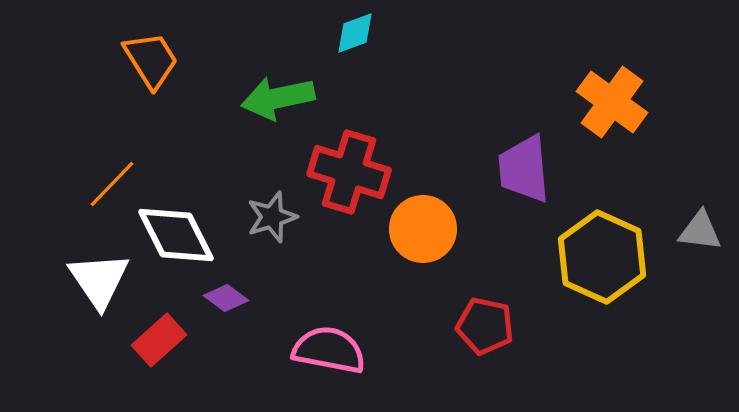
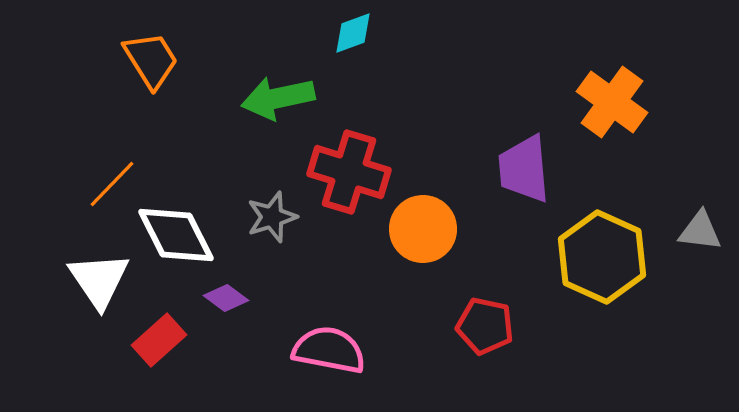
cyan diamond: moved 2 px left
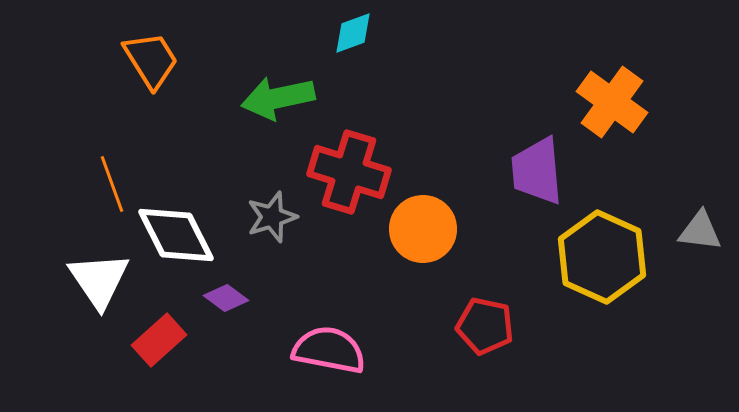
purple trapezoid: moved 13 px right, 2 px down
orange line: rotated 64 degrees counterclockwise
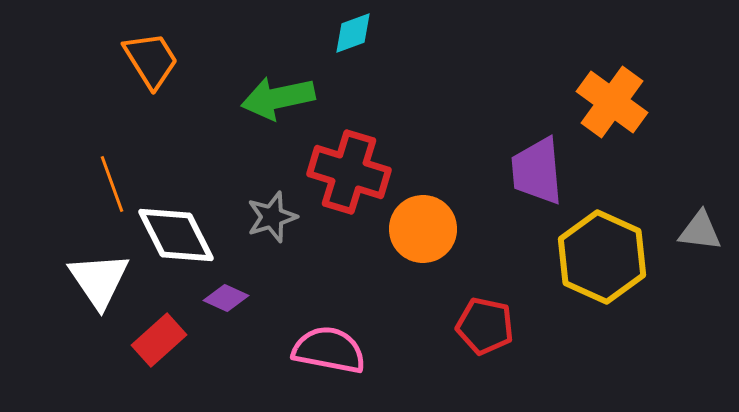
purple diamond: rotated 12 degrees counterclockwise
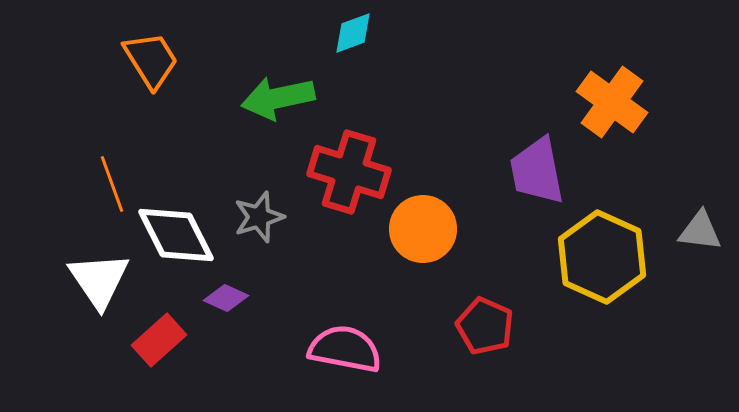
purple trapezoid: rotated 6 degrees counterclockwise
gray star: moved 13 px left
red pentagon: rotated 12 degrees clockwise
pink semicircle: moved 16 px right, 1 px up
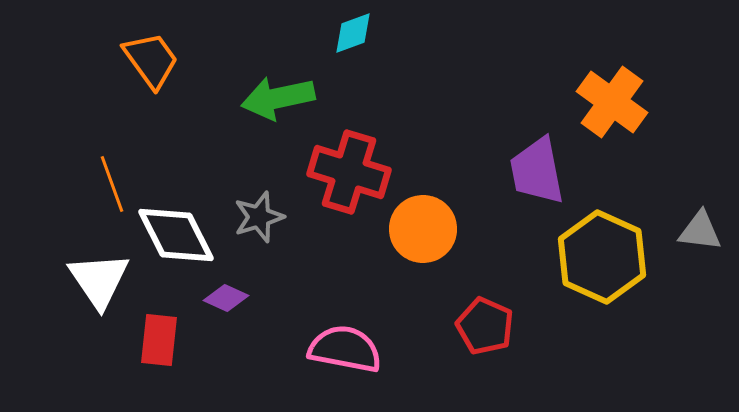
orange trapezoid: rotated 4 degrees counterclockwise
red rectangle: rotated 42 degrees counterclockwise
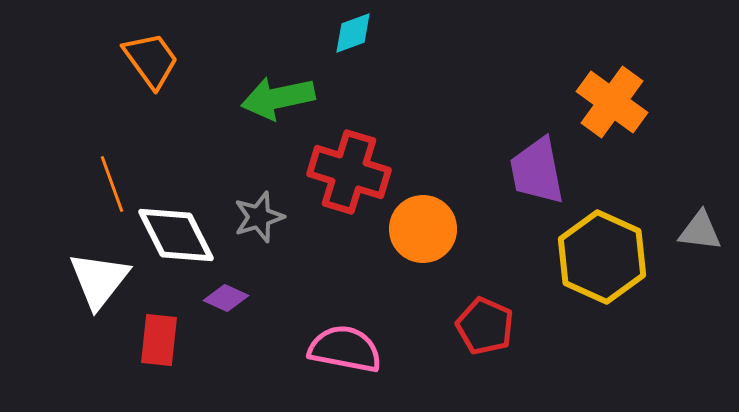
white triangle: rotated 12 degrees clockwise
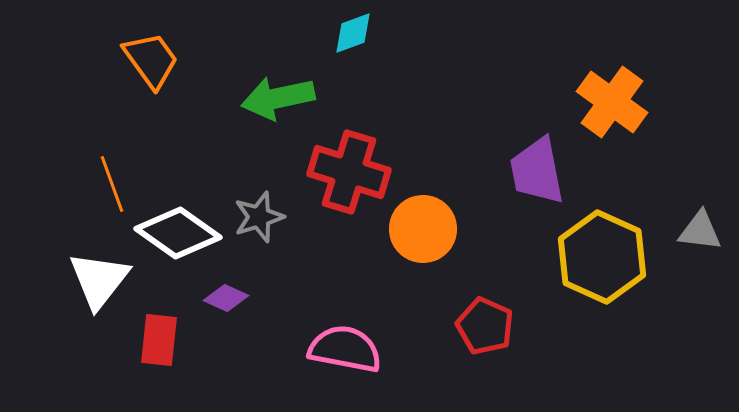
white diamond: moved 2 px right, 2 px up; rotated 28 degrees counterclockwise
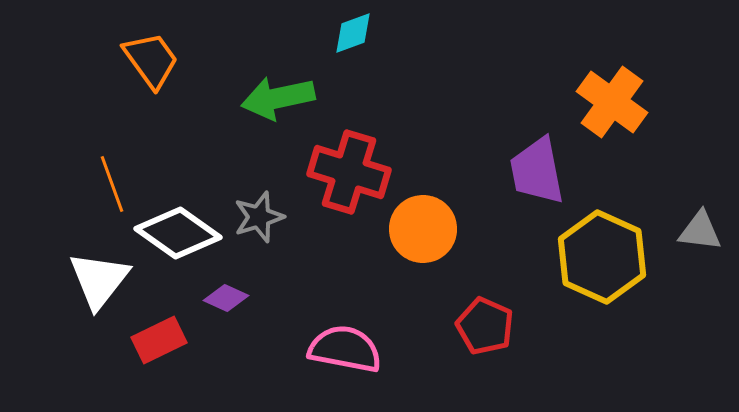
red rectangle: rotated 58 degrees clockwise
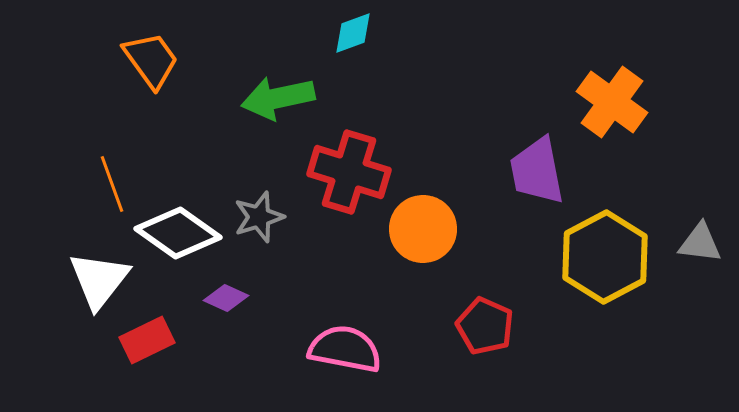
gray triangle: moved 12 px down
yellow hexagon: moved 3 px right; rotated 8 degrees clockwise
red rectangle: moved 12 px left
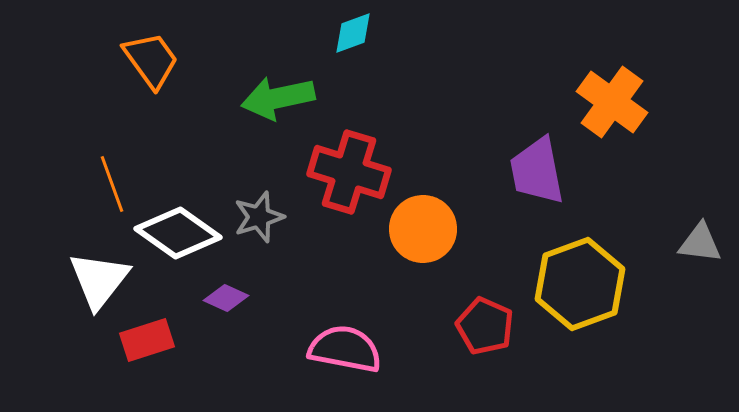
yellow hexagon: moved 25 px left, 27 px down; rotated 8 degrees clockwise
red rectangle: rotated 8 degrees clockwise
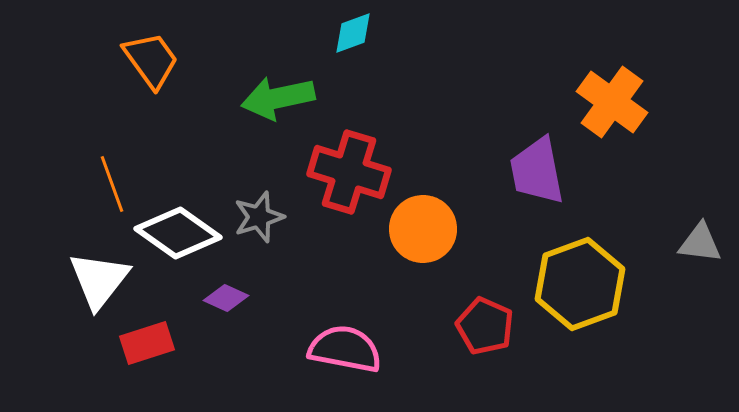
red rectangle: moved 3 px down
